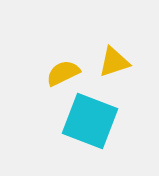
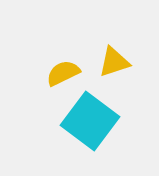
cyan square: rotated 16 degrees clockwise
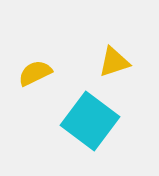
yellow semicircle: moved 28 px left
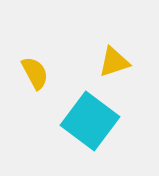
yellow semicircle: rotated 88 degrees clockwise
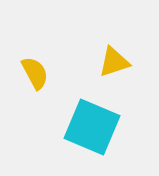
cyan square: moved 2 px right, 6 px down; rotated 14 degrees counterclockwise
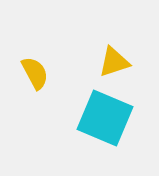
cyan square: moved 13 px right, 9 px up
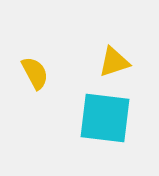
cyan square: rotated 16 degrees counterclockwise
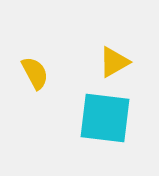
yellow triangle: rotated 12 degrees counterclockwise
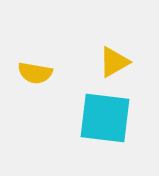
yellow semicircle: rotated 128 degrees clockwise
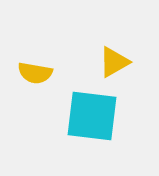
cyan square: moved 13 px left, 2 px up
